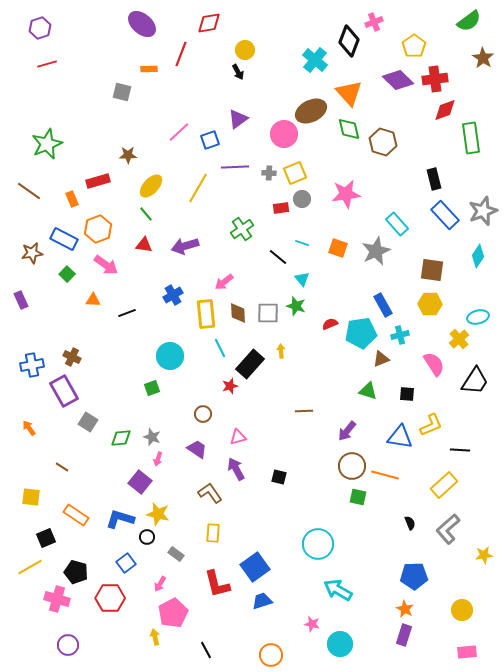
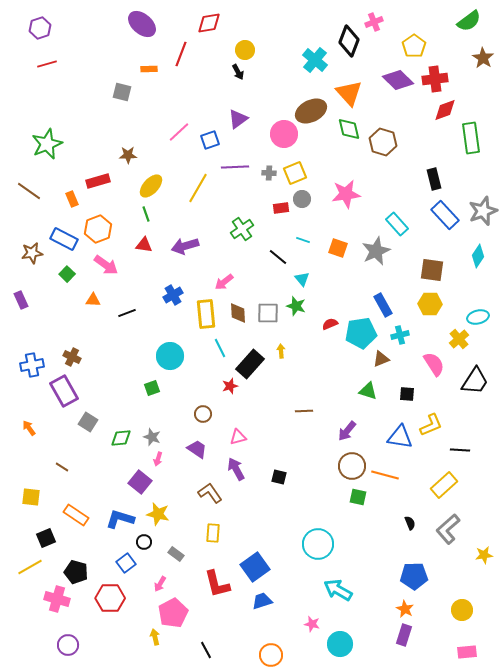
green line at (146, 214): rotated 21 degrees clockwise
cyan line at (302, 243): moved 1 px right, 3 px up
black circle at (147, 537): moved 3 px left, 5 px down
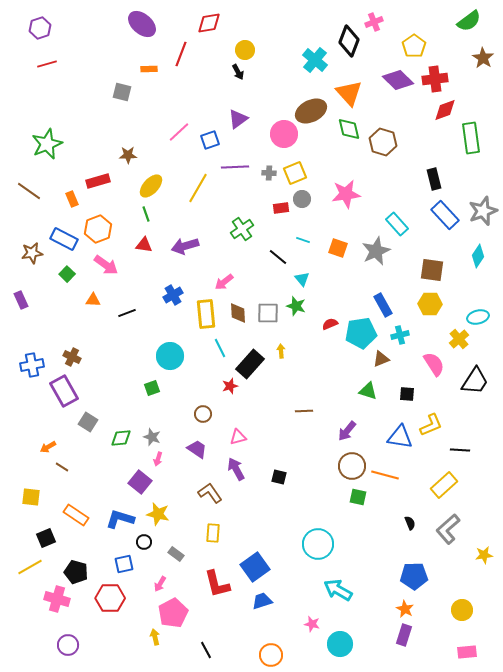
orange arrow at (29, 428): moved 19 px right, 19 px down; rotated 84 degrees counterclockwise
blue square at (126, 563): moved 2 px left, 1 px down; rotated 24 degrees clockwise
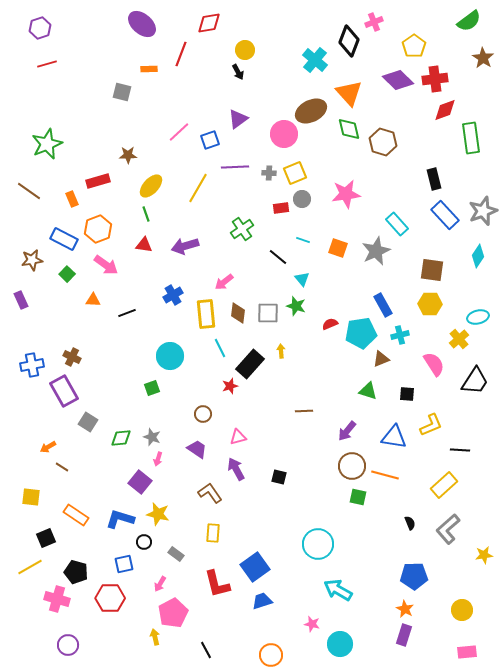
brown star at (32, 253): moved 7 px down
brown diamond at (238, 313): rotated 10 degrees clockwise
blue triangle at (400, 437): moved 6 px left
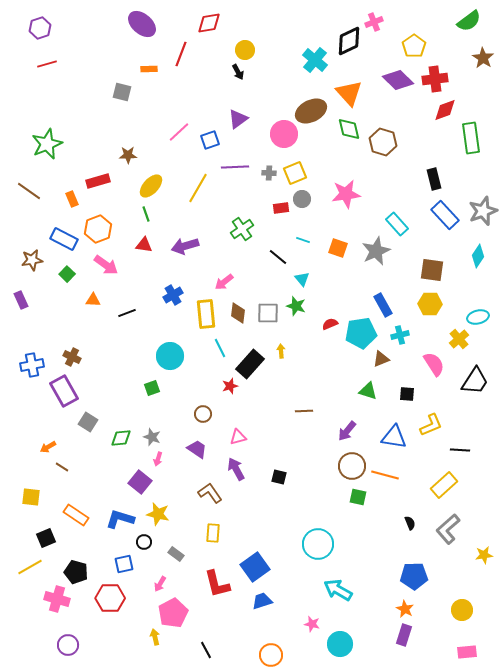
black diamond at (349, 41): rotated 44 degrees clockwise
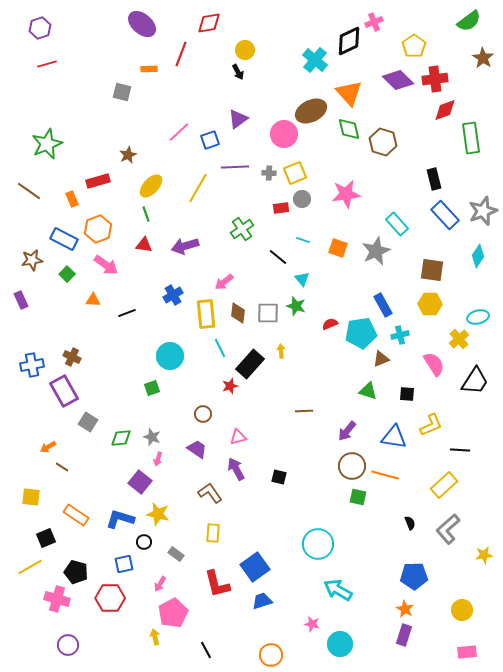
brown star at (128, 155): rotated 24 degrees counterclockwise
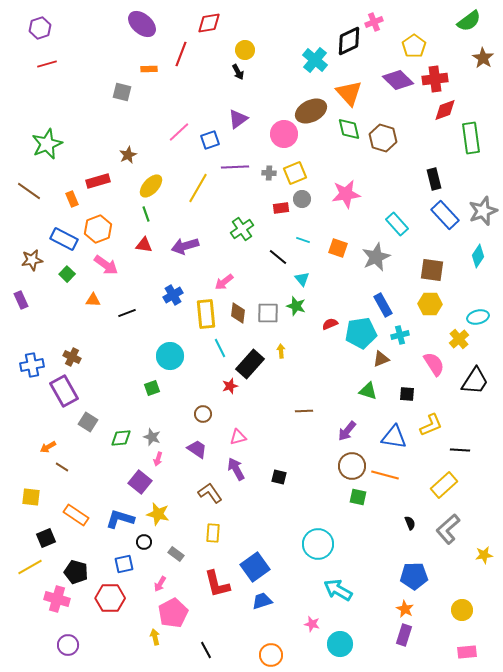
brown hexagon at (383, 142): moved 4 px up
gray star at (376, 251): moved 6 px down
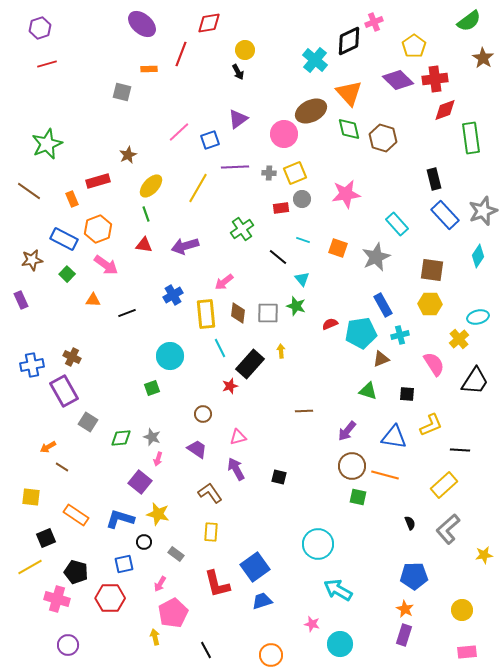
yellow rectangle at (213, 533): moved 2 px left, 1 px up
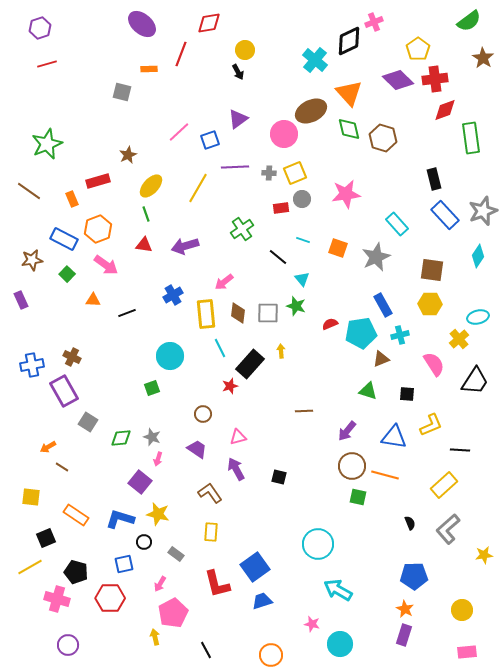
yellow pentagon at (414, 46): moved 4 px right, 3 px down
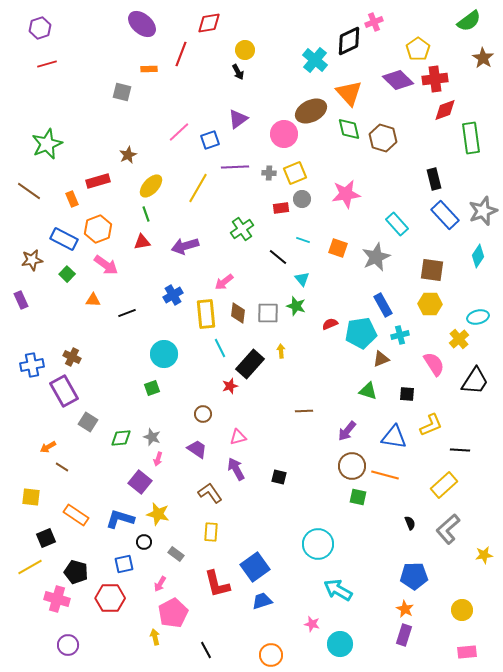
red triangle at (144, 245): moved 2 px left, 3 px up; rotated 18 degrees counterclockwise
cyan circle at (170, 356): moved 6 px left, 2 px up
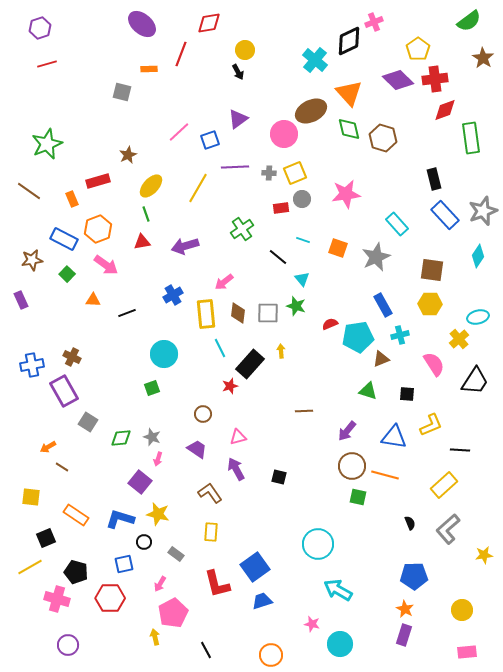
cyan pentagon at (361, 333): moved 3 px left, 4 px down
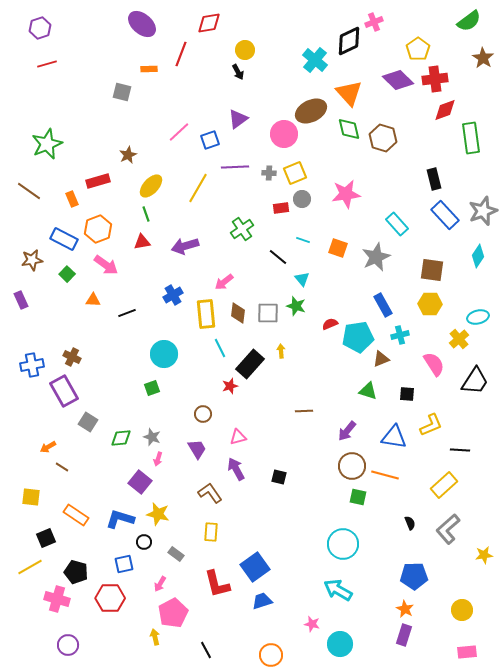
purple trapezoid at (197, 449): rotated 25 degrees clockwise
cyan circle at (318, 544): moved 25 px right
